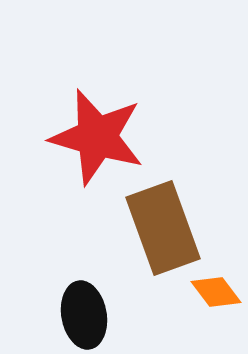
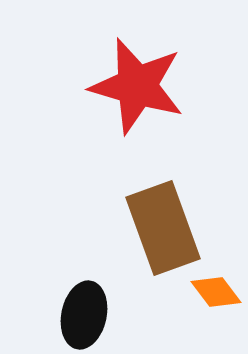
red star: moved 40 px right, 51 px up
black ellipse: rotated 22 degrees clockwise
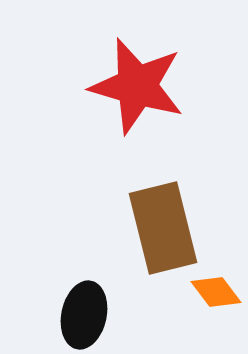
brown rectangle: rotated 6 degrees clockwise
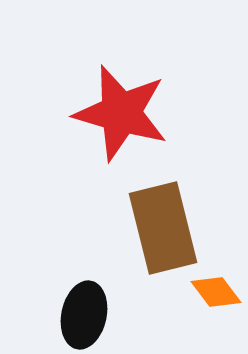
red star: moved 16 px left, 27 px down
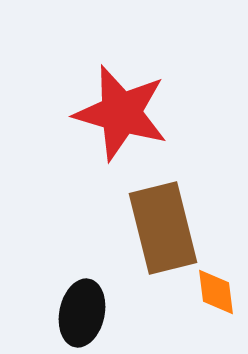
orange diamond: rotated 30 degrees clockwise
black ellipse: moved 2 px left, 2 px up
